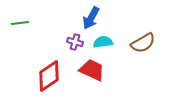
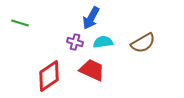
green line: rotated 24 degrees clockwise
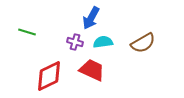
green line: moved 7 px right, 9 px down
red diamond: rotated 8 degrees clockwise
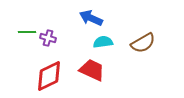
blue arrow: rotated 85 degrees clockwise
green line: rotated 18 degrees counterclockwise
purple cross: moved 27 px left, 4 px up
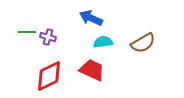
purple cross: moved 1 px up
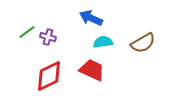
green line: rotated 36 degrees counterclockwise
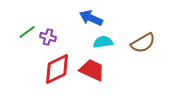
red diamond: moved 8 px right, 7 px up
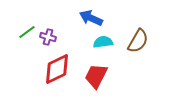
brown semicircle: moved 5 px left, 2 px up; rotated 30 degrees counterclockwise
red trapezoid: moved 4 px right, 6 px down; rotated 88 degrees counterclockwise
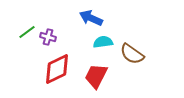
brown semicircle: moved 6 px left, 13 px down; rotated 95 degrees clockwise
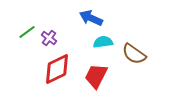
purple cross: moved 1 px right, 1 px down; rotated 21 degrees clockwise
brown semicircle: moved 2 px right
